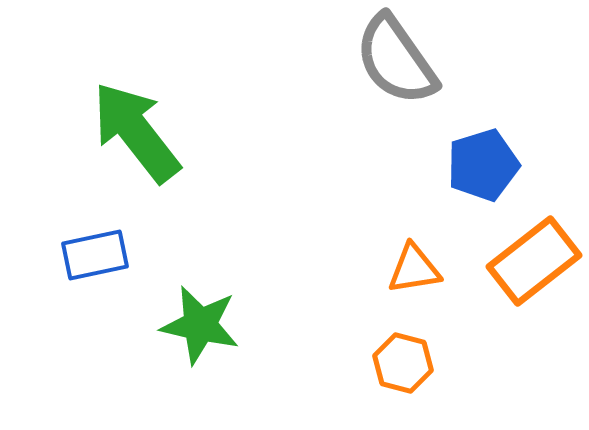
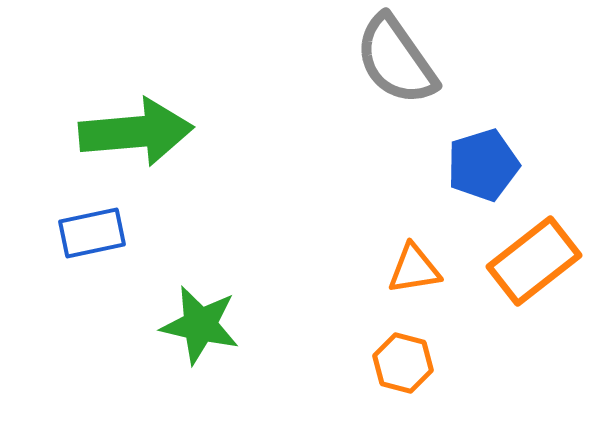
green arrow: rotated 123 degrees clockwise
blue rectangle: moved 3 px left, 22 px up
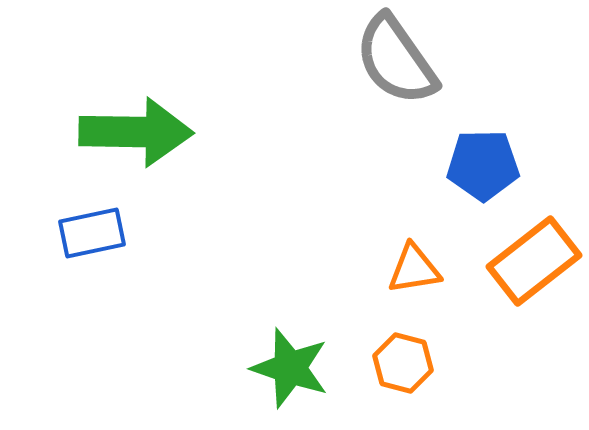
green arrow: rotated 6 degrees clockwise
blue pentagon: rotated 16 degrees clockwise
green star: moved 90 px right, 43 px down; rotated 6 degrees clockwise
